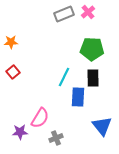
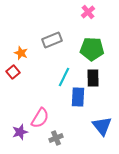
gray rectangle: moved 12 px left, 26 px down
orange star: moved 10 px right, 11 px down; rotated 24 degrees clockwise
purple star: rotated 14 degrees counterclockwise
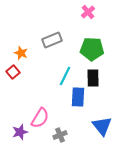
cyan line: moved 1 px right, 1 px up
gray cross: moved 4 px right, 3 px up
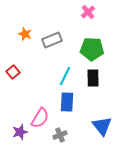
orange star: moved 4 px right, 19 px up
blue rectangle: moved 11 px left, 5 px down
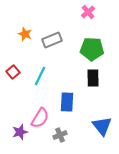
cyan line: moved 25 px left
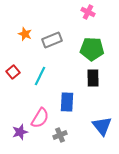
pink cross: rotated 24 degrees counterclockwise
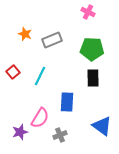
blue triangle: rotated 15 degrees counterclockwise
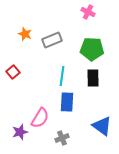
cyan line: moved 22 px right; rotated 18 degrees counterclockwise
gray cross: moved 2 px right, 3 px down
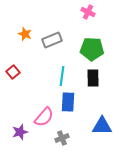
blue rectangle: moved 1 px right
pink semicircle: moved 4 px right, 1 px up; rotated 10 degrees clockwise
blue triangle: rotated 35 degrees counterclockwise
